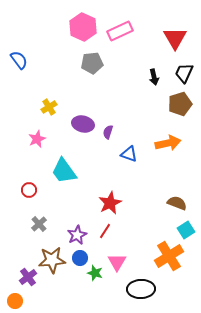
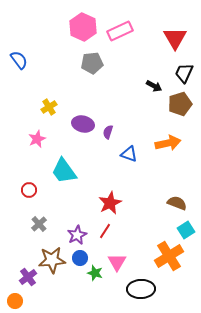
black arrow: moved 9 px down; rotated 49 degrees counterclockwise
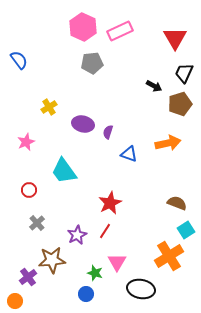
pink star: moved 11 px left, 3 px down
gray cross: moved 2 px left, 1 px up
blue circle: moved 6 px right, 36 px down
black ellipse: rotated 12 degrees clockwise
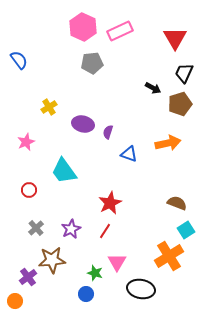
black arrow: moved 1 px left, 2 px down
gray cross: moved 1 px left, 5 px down
purple star: moved 6 px left, 6 px up
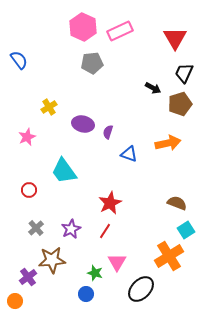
pink star: moved 1 px right, 5 px up
black ellipse: rotated 56 degrees counterclockwise
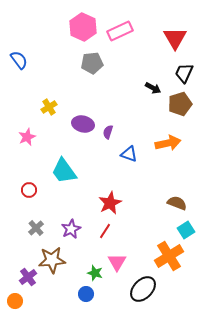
black ellipse: moved 2 px right
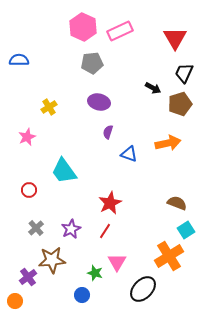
blue semicircle: rotated 54 degrees counterclockwise
purple ellipse: moved 16 px right, 22 px up
blue circle: moved 4 px left, 1 px down
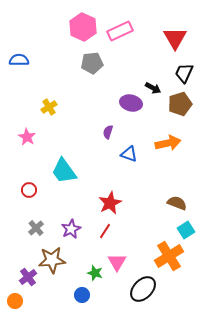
purple ellipse: moved 32 px right, 1 px down
pink star: rotated 18 degrees counterclockwise
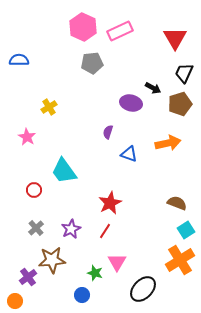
red circle: moved 5 px right
orange cross: moved 11 px right, 4 px down
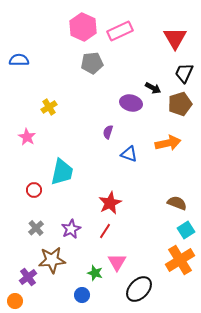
cyan trapezoid: moved 2 px left, 1 px down; rotated 132 degrees counterclockwise
black ellipse: moved 4 px left
